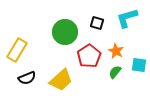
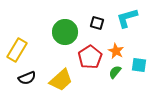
red pentagon: moved 1 px right, 1 px down
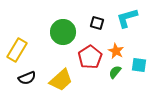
green circle: moved 2 px left
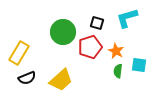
yellow rectangle: moved 2 px right, 3 px down
red pentagon: moved 10 px up; rotated 15 degrees clockwise
green semicircle: moved 3 px right, 1 px up; rotated 32 degrees counterclockwise
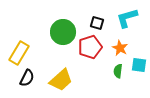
orange star: moved 4 px right, 3 px up
black semicircle: rotated 42 degrees counterclockwise
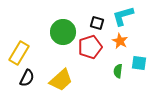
cyan L-shape: moved 4 px left, 2 px up
orange star: moved 7 px up
cyan square: moved 2 px up
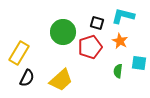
cyan L-shape: rotated 30 degrees clockwise
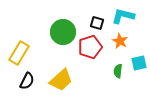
cyan square: rotated 21 degrees counterclockwise
black semicircle: moved 3 px down
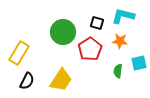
orange star: rotated 21 degrees counterclockwise
red pentagon: moved 2 px down; rotated 15 degrees counterclockwise
yellow trapezoid: rotated 15 degrees counterclockwise
